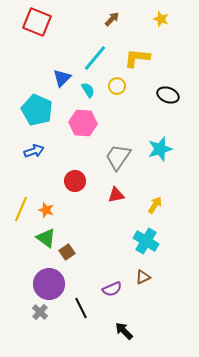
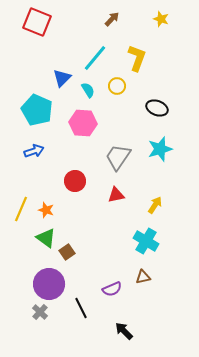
yellow L-shape: rotated 104 degrees clockwise
black ellipse: moved 11 px left, 13 px down
brown triangle: rotated 14 degrees clockwise
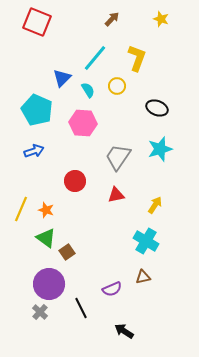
black arrow: rotated 12 degrees counterclockwise
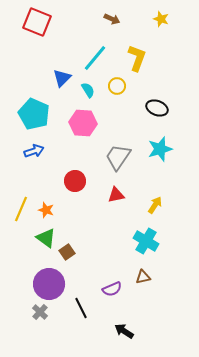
brown arrow: rotated 70 degrees clockwise
cyan pentagon: moved 3 px left, 4 px down
